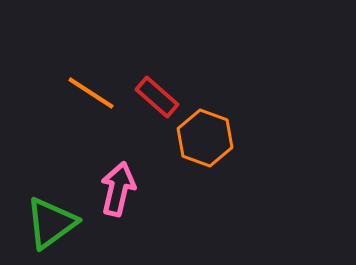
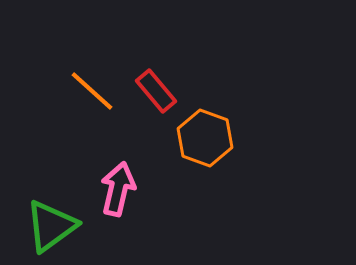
orange line: moved 1 px right, 2 px up; rotated 9 degrees clockwise
red rectangle: moved 1 px left, 6 px up; rotated 9 degrees clockwise
green triangle: moved 3 px down
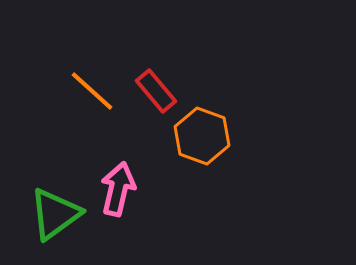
orange hexagon: moved 3 px left, 2 px up
green triangle: moved 4 px right, 12 px up
